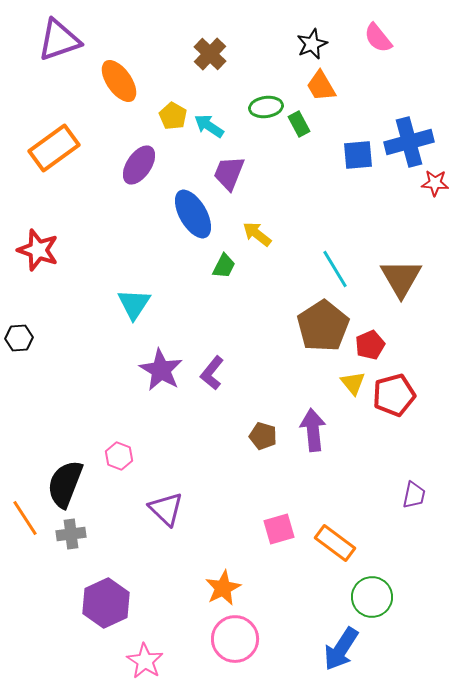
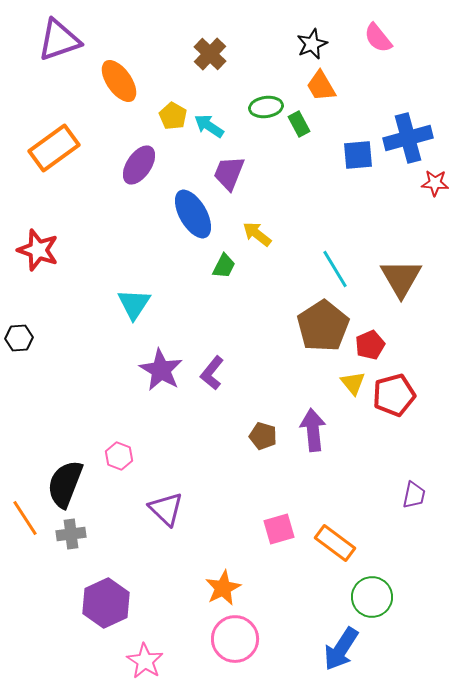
blue cross at (409, 142): moved 1 px left, 4 px up
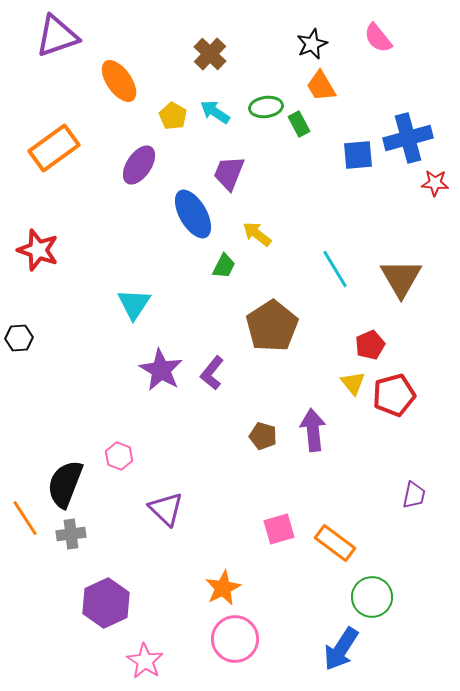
purple triangle at (59, 40): moved 2 px left, 4 px up
cyan arrow at (209, 126): moved 6 px right, 14 px up
brown pentagon at (323, 326): moved 51 px left
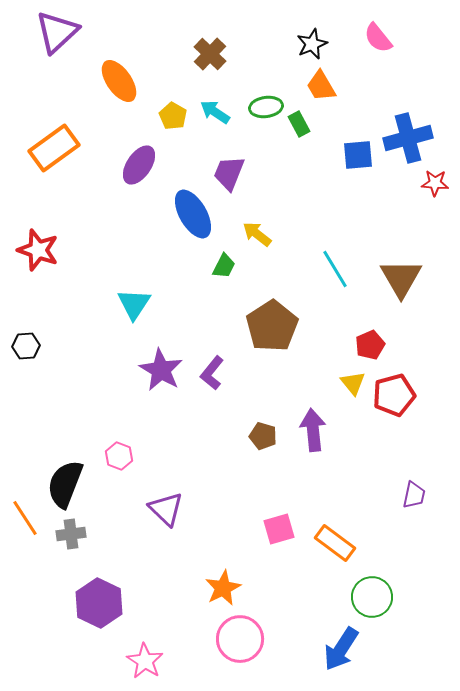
purple triangle at (57, 36): moved 4 px up; rotated 24 degrees counterclockwise
black hexagon at (19, 338): moved 7 px right, 8 px down
purple hexagon at (106, 603): moved 7 px left; rotated 9 degrees counterclockwise
pink circle at (235, 639): moved 5 px right
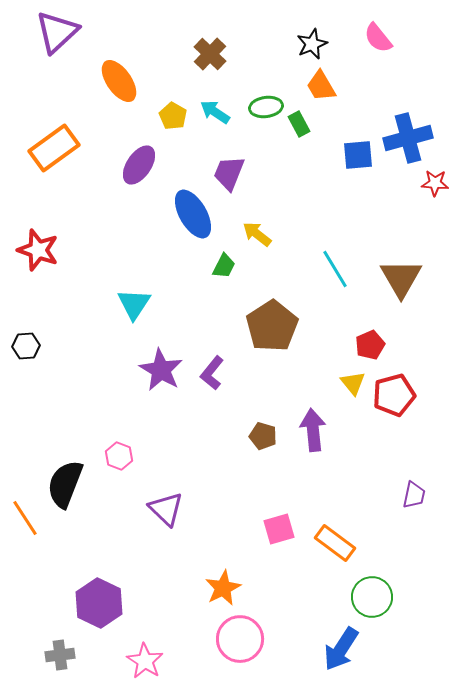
gray cross at (71, 534): moved 11 px left, 121 px down
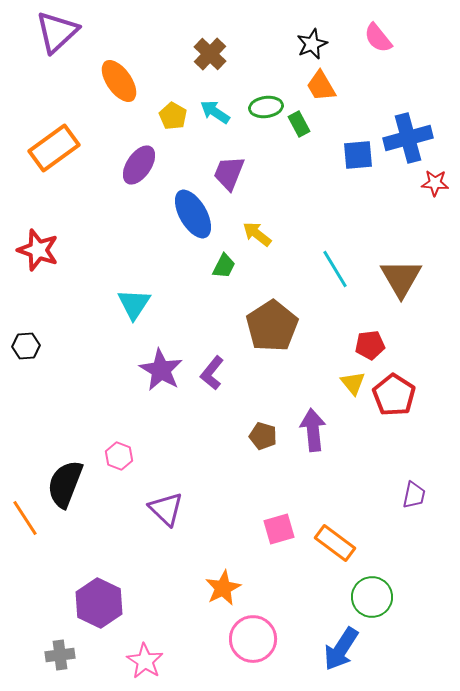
red pentagon at (370, 345): rotated 16 degrees clockwise
red pentagon at (394, 395): rotated 24 degrees counterclockwise
pink circle at (240, 639): moved 13 px right
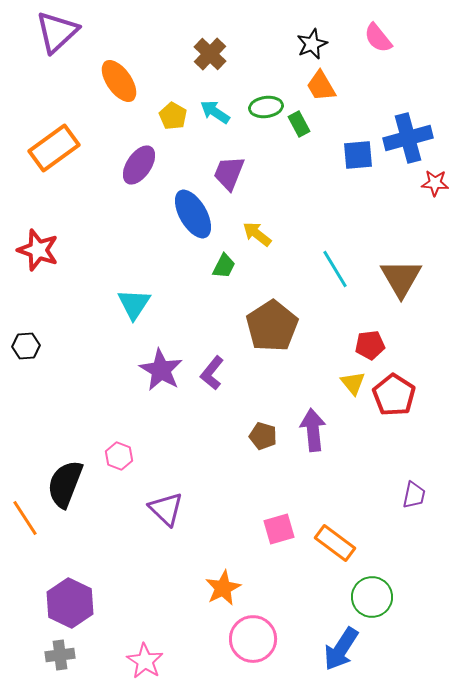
purple hexagon at (99, 603): moved 29 px left
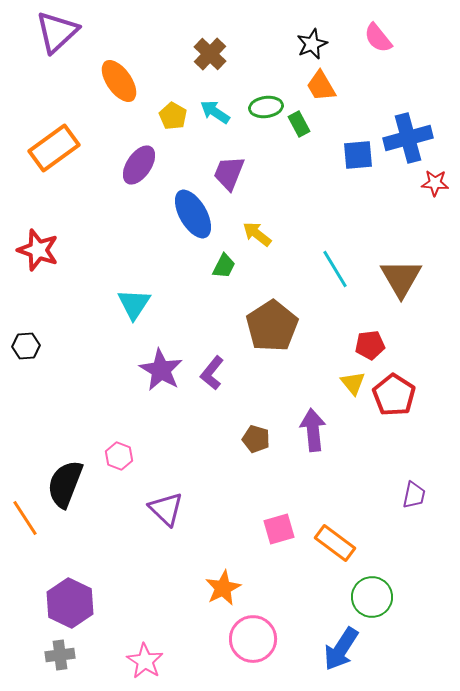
brown pentagon at (263, 436): moved 7 px left, 3 px down
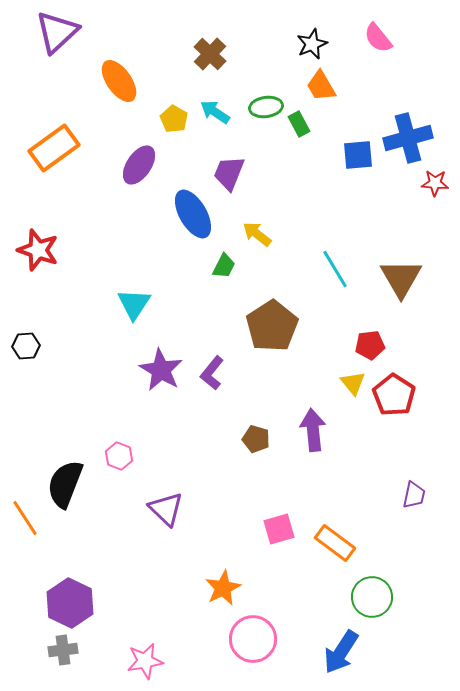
yellow pentagon at (173, 116): moved 1 px right, 3 px down
blue arrow at (341, 649): moved 3 px down
gray cross at (60, 655): moved 3 px right, 5 px up
pink star at (145, 661): rotated 30 degrees clockwise
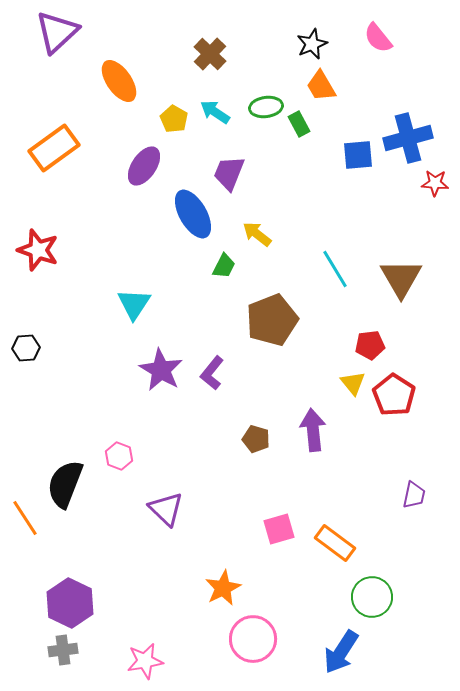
purple ellipse at (139, 165): moved 5 px right, 1 px down
brown pentagon at (272, 326): moved 6 px up; rotated 12 degrees clockwise
black hexagon at (26, 346): moved 2 px down
